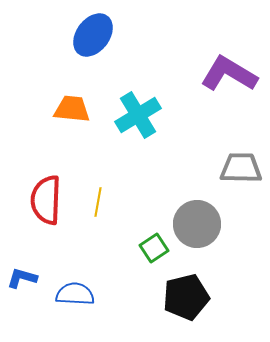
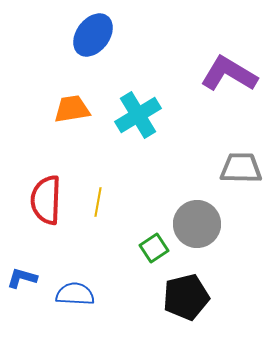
orange trapezoid: rotated 15 degrees counterclockwise
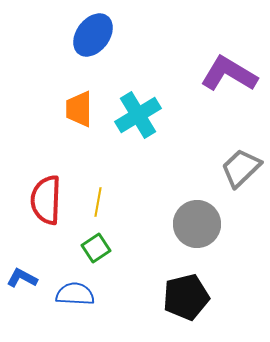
orange trapezoid: moved 7 px right; rotated 81 degrees counterclockwise
gray trapezoid: rotated 45 degrees counterclockwise
green square: moved 58 px left
blue L-shape: rotated 12 degrees clockwise
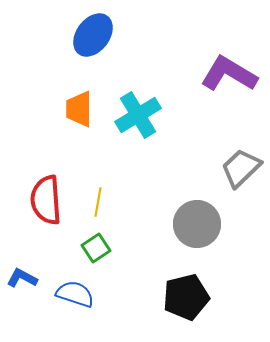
red semicircle: rotated 6 degrees counterclockwise
blue semicircle: rotated 15 degrees clockwise
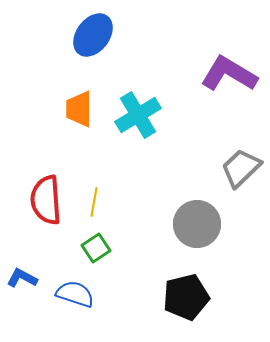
yellow line: moved 4 px left
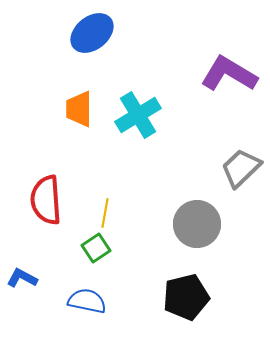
blue ellipse: moved 1 px left, 2 px up; rotated 15 degrees clockwise
yellow line: moved 11 px right, 11 px down
blue semicircle: moved 12 px right, 7 px down; rotated 6 degrees counterclockwise
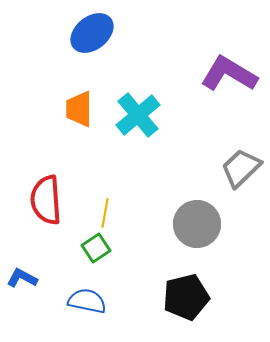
cyan cross: rotated 9 degrees counterclockwise
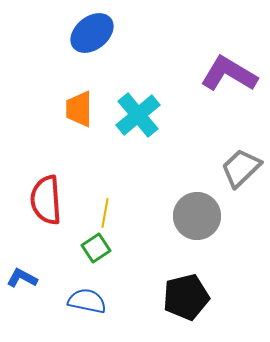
gray circle: moved 8 px up
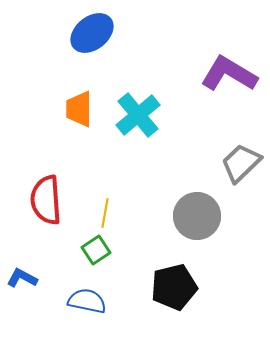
gray trapezoid: moved 5 px up
green square: moved 2 px down
black pentagon: moved 12 px left, 10 px up
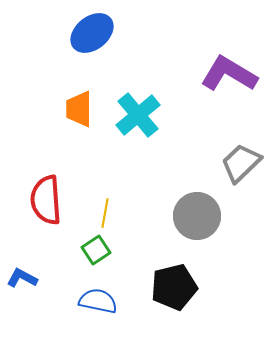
blue semicircle: moved 11 px right
